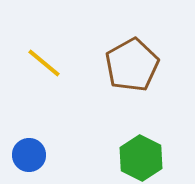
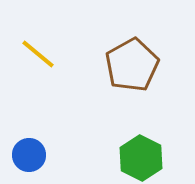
yellow line: moved 6 px left, 9 px up
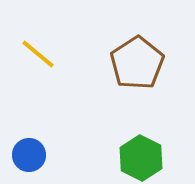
brown pentagon: moved 5 px right, 2 px up; rotated 4 degrees counterclockwise
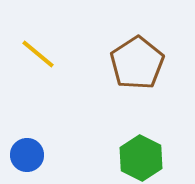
blue circle: moved 2 px left
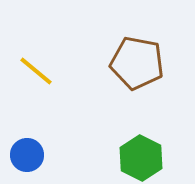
yellow line: moved 2 px left, 17 px down
brown pentagon: rotated 28 degrees counterclockwise
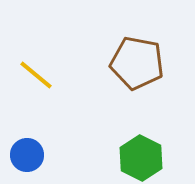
yellow line: moved 4 px down
